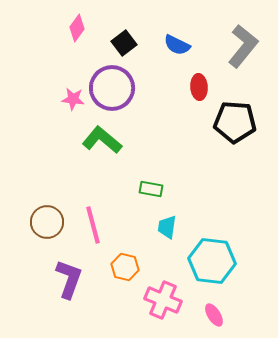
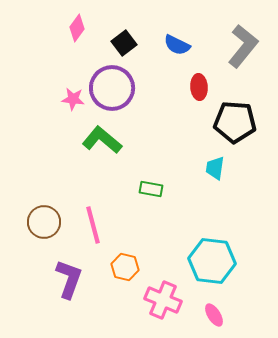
brown circle: moved 3 px left
cyan trapezoid: moved 48 px right, 59 px up
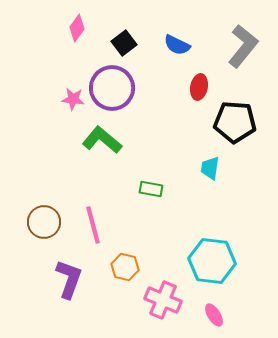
red ellipse: rotated 15 degrees clockwise
cyan trapezoid: moved 5 px left
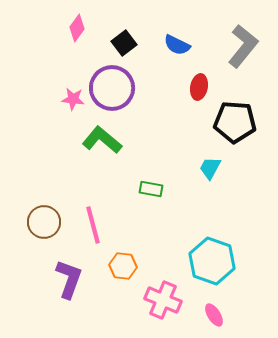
cyan trapezoid: rotated 20 degrees clockwise
cyan hexagon: rotated 12 degrees clockwise
orange hexagon: moved 2 px left, 1 px up; rotated 8 degrees counterclockwise
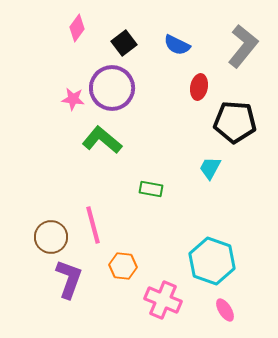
brown circle: moved 7 px right, 15 px down
pink ellipse: moved 11 px right, 5 px up
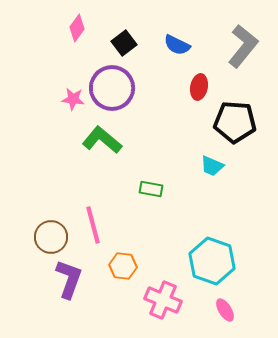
cyan trapezoid: moved 2 px right, 2 px up; rotated 95 degrees counterclockwise
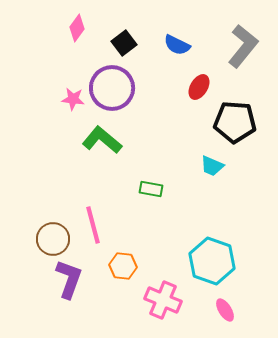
red ellipse: rotated 20 degrees clockwise
brown circle: moved 2 px right, 2 px down
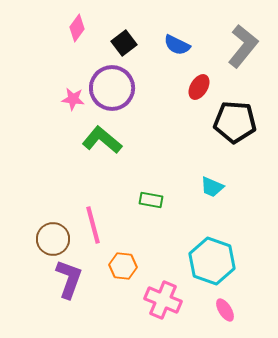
cyan trapezoid: moved 21 px down
green rectangle: moved 11 px down
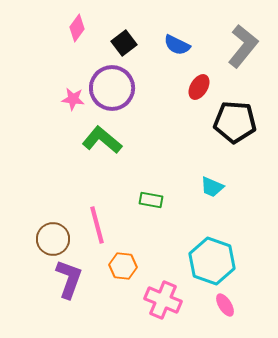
pink line: moved 4 px right
pink ellipse: moved 5 px up
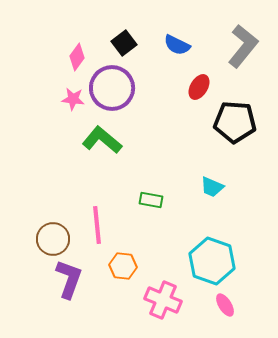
pink diamond: moved 29 px down
pink line: rotated 9 degrees clockwise
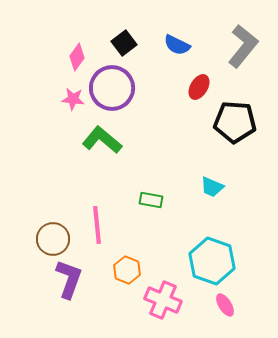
orange hexagon: moved 4 px right, 4 px down; rotated 16 degrees clockwise
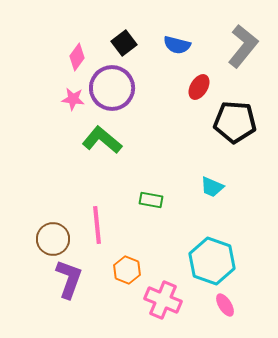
blue semicircle: rotated 12 degrees counterclockwise
